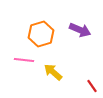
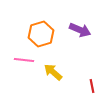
red line: rotated 24 degrees clockwise
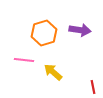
purple arrow: rotated 15 degrees counterclockwise
orange hexagon: moved 3 px right, 1 px up
red line: moved 1 px right, 1 px down
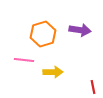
orange hexagon: moved 1 px left, 1 px down
yellow arrow: rotated 138 degrees clockwise
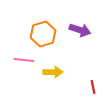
purple arrow: rotated 10 degrees clockwise
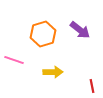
purple arrow: rotated 20 degrees clockwise
pink line: moved 10 px left; rotated 12 degrees clockwise
red line: moved 1 px left, 1 px up
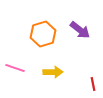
pink line: moved 1 px right, 8 px down
red line: moved 1 px right, 2 px up
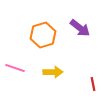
purple arrow: moved 2 px up
orange hexagon: moved 1 px down
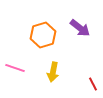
yellow arrow: rotated 102 degrees clockwise
red line: rotated 16 degrees counterclockwise
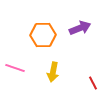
purple arrow: rotated 60 degrees counterclockwise
orange hexagon: rotated 15 degrees clockwise
red line: moved 1 px up
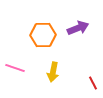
purple arrow: moved 2 px left
